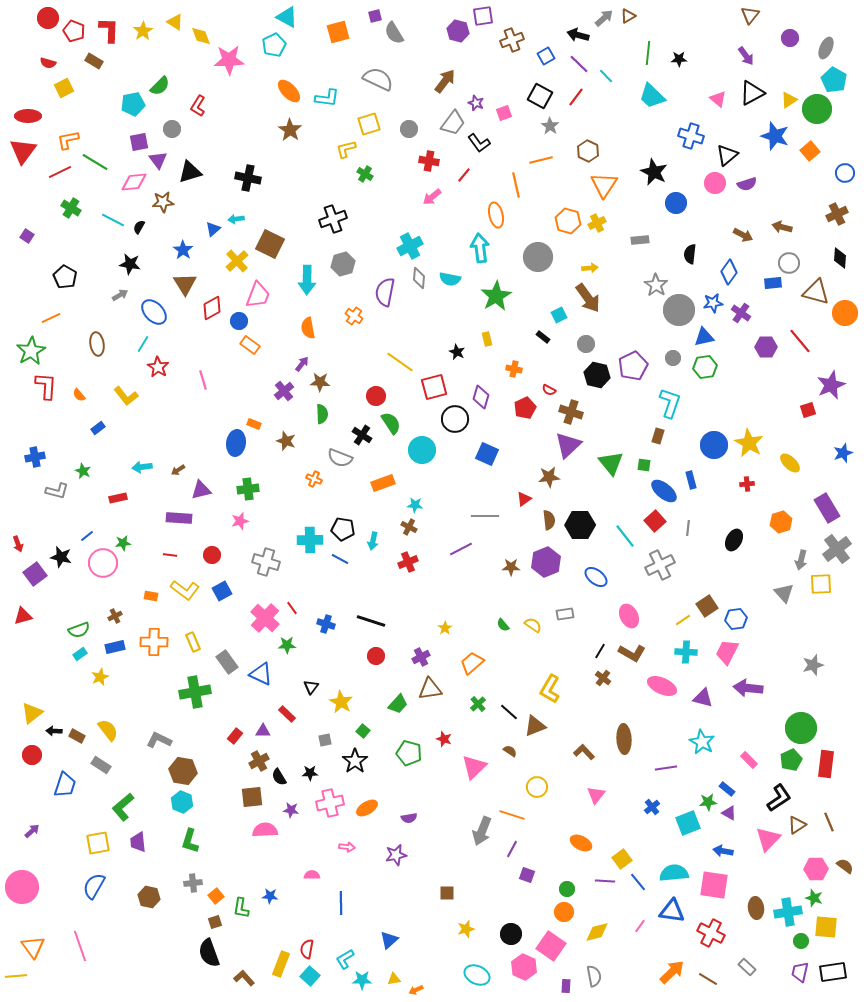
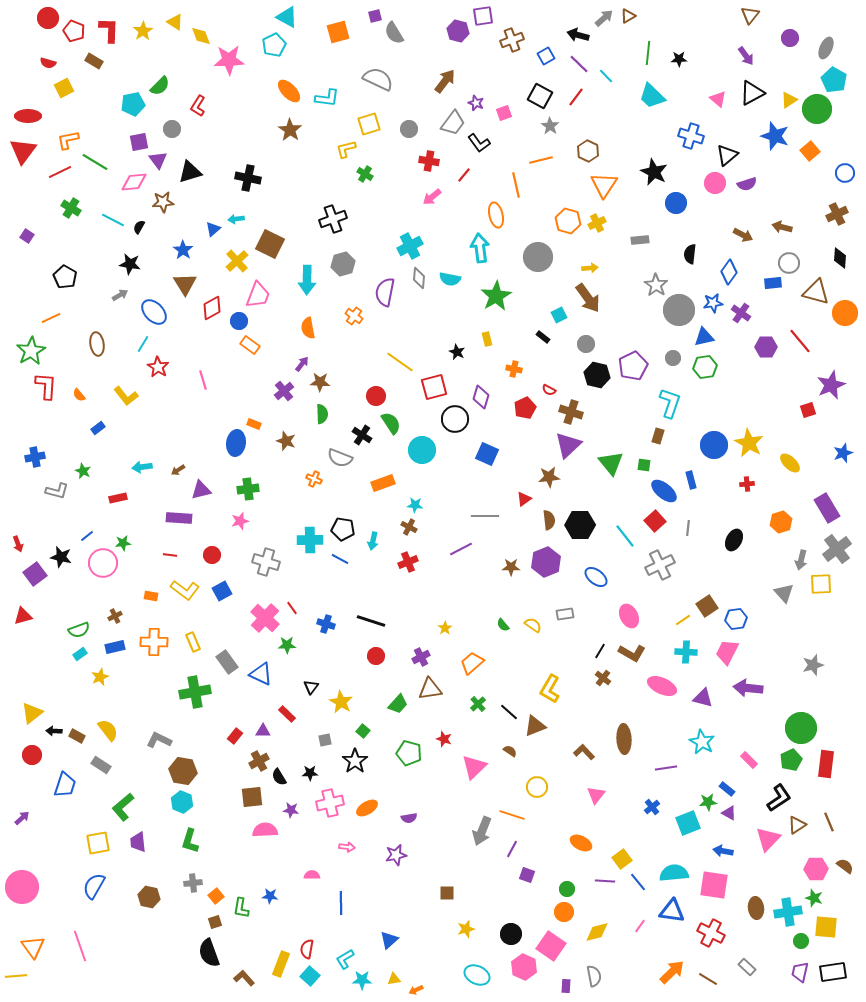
purple arrow at (32, 831): moved 10 px left, 13 px up
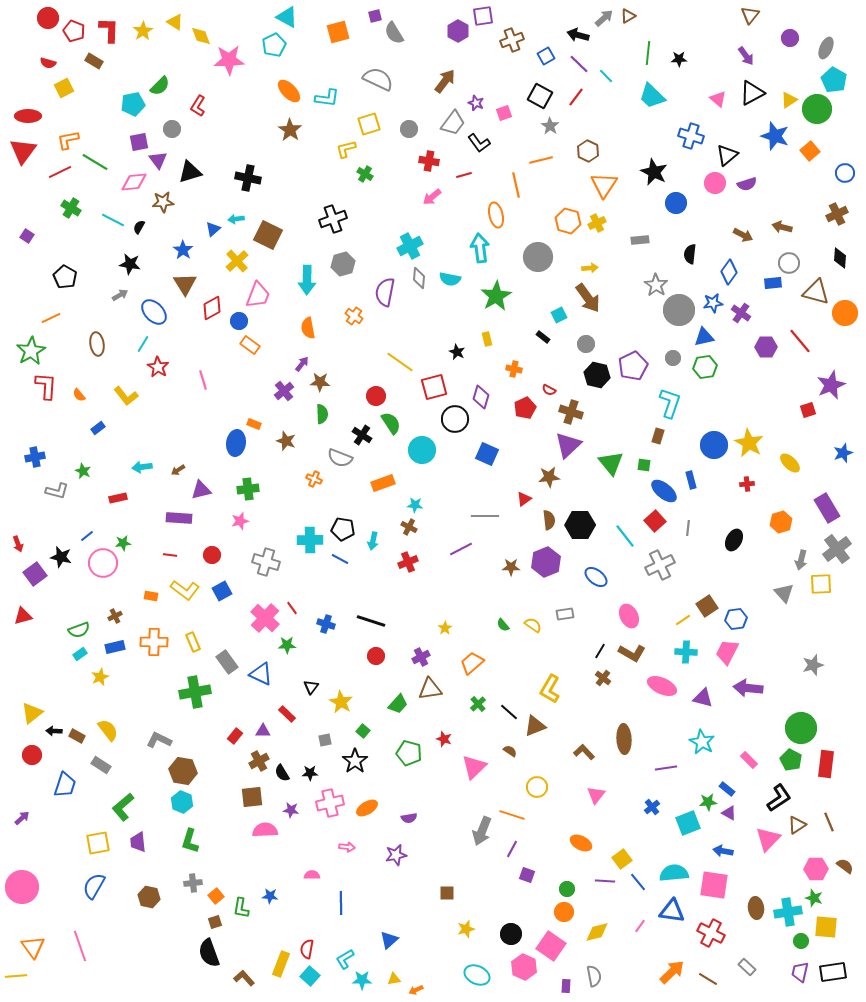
purple hexagon at (458, 31): rotated 15 degrees clockwise
red line at (464, 175): rotated 35 degrees clockwise
brown square at (270, 244): moved 2 px left, 9 px up
green pentagon at (791, 760): rotated 20 degrees counterclockwise
black semicircle at (279, 777): moved 3 px right, 4 px up
